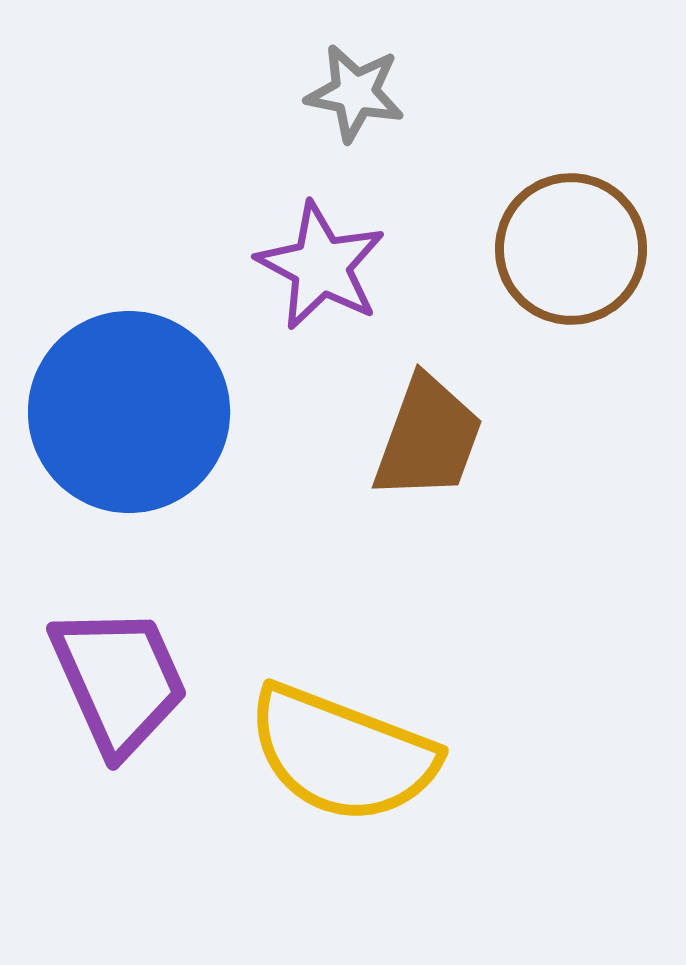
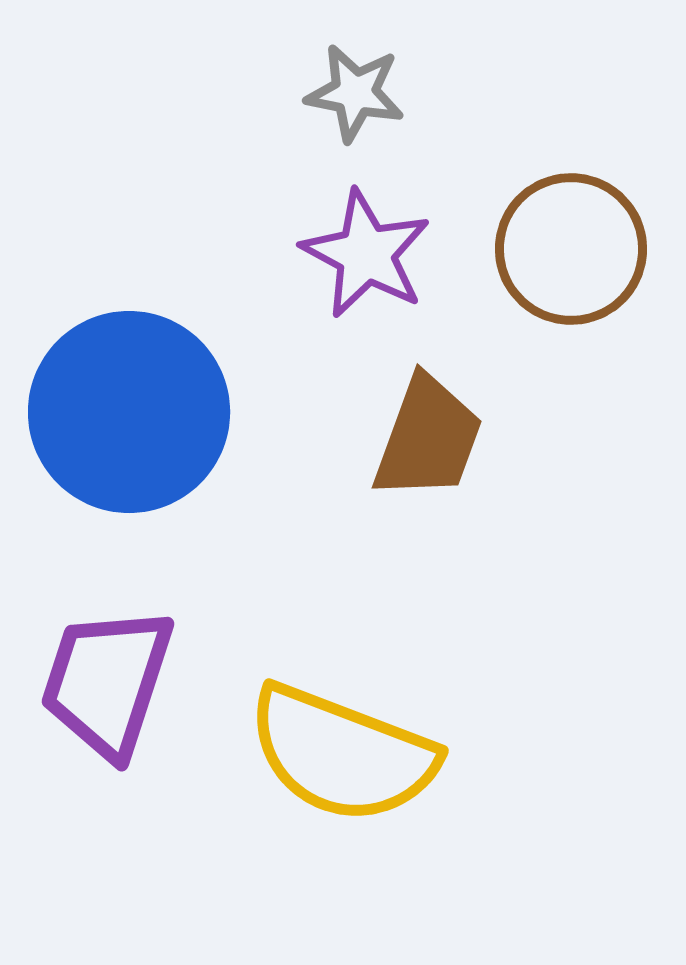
purple star: moved 45 px right, 12 px up
purple trapezoid: moved 12 px left, 2 px down; rotated 138 degrees counterclockwise
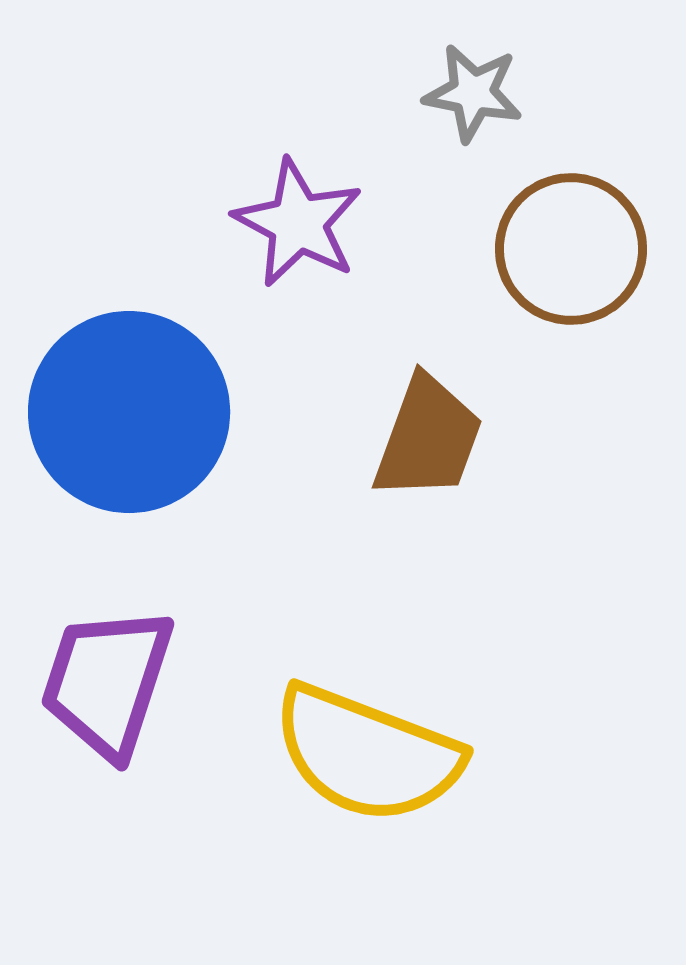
gray star: moved 118 px right
purple star: moved 68 px left, 31 px up
yellow semicircle: moved 25 px right
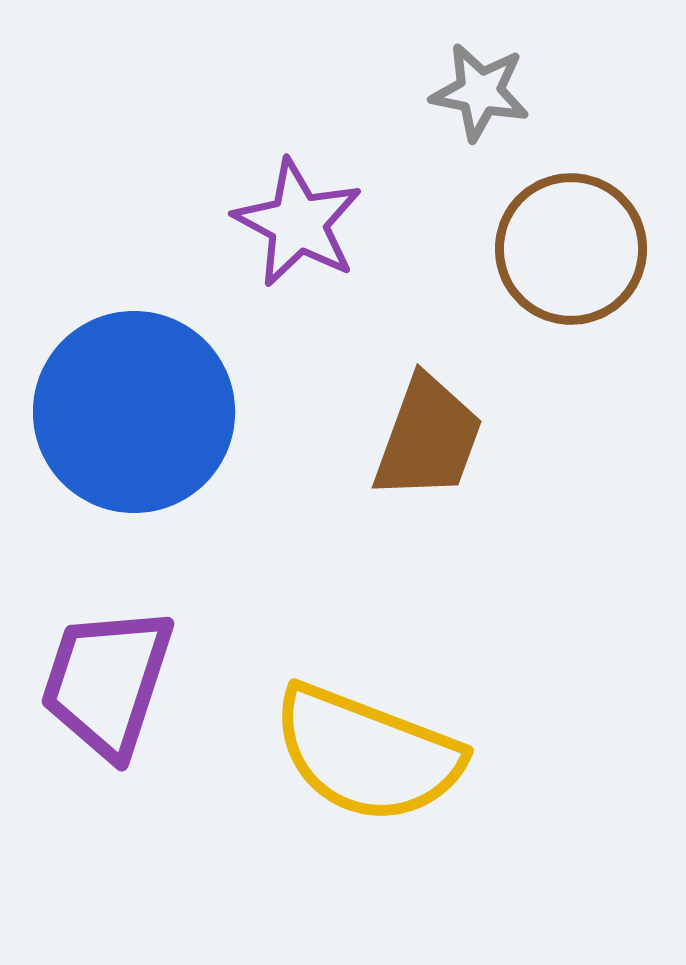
gray star: moved 7 px right, 1 px up
blue circle: moved 5 px right
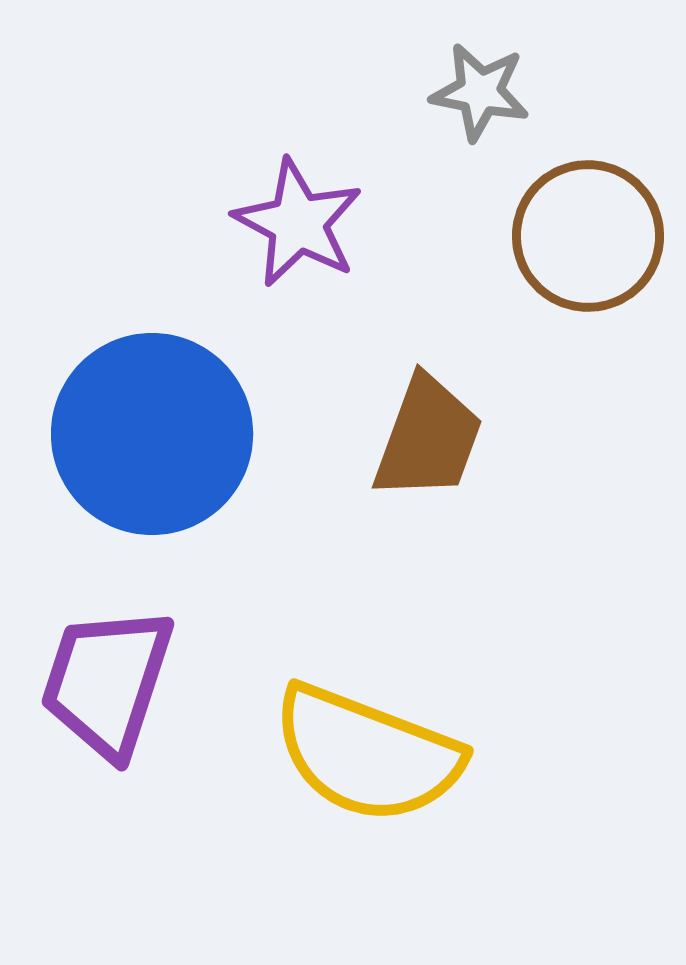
brown circle: moved 17 px right, 13 px up
blue circle: moved 18 px right, 22 px down
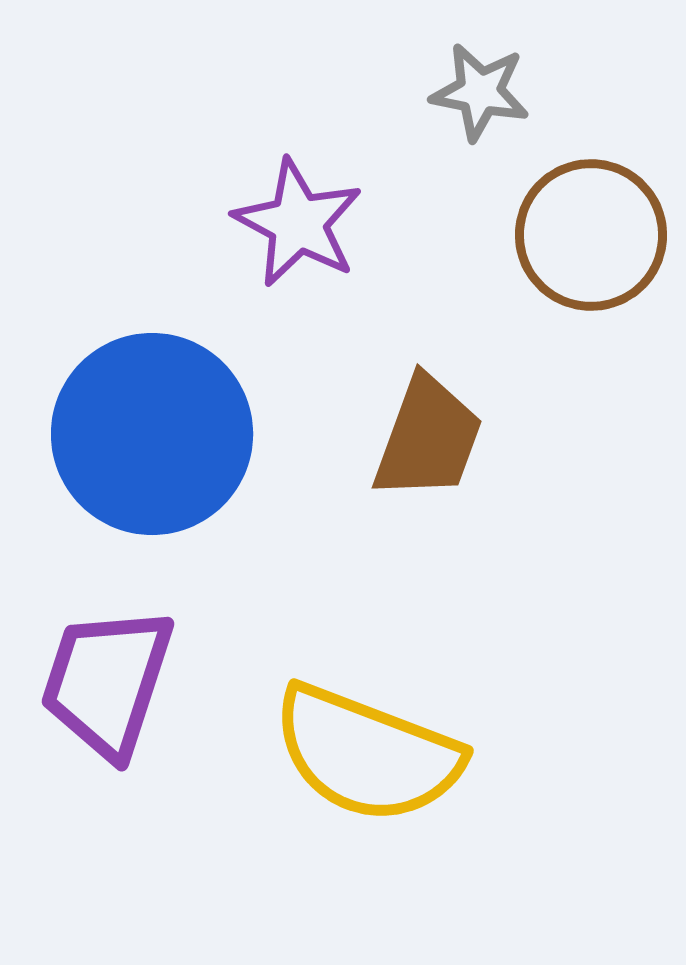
brown circle: moved 3 px right, 1 px up
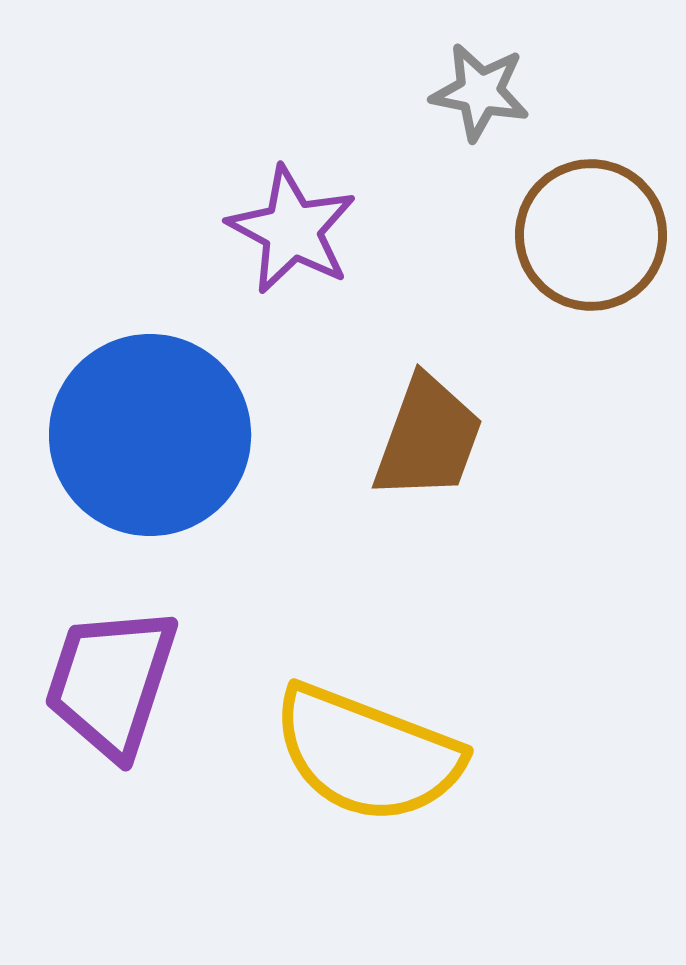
purple star: moved 6 px left, 7 px down
blue circle: moved 2 px left, 1 px down
purple trapezoid: moved 4 px right
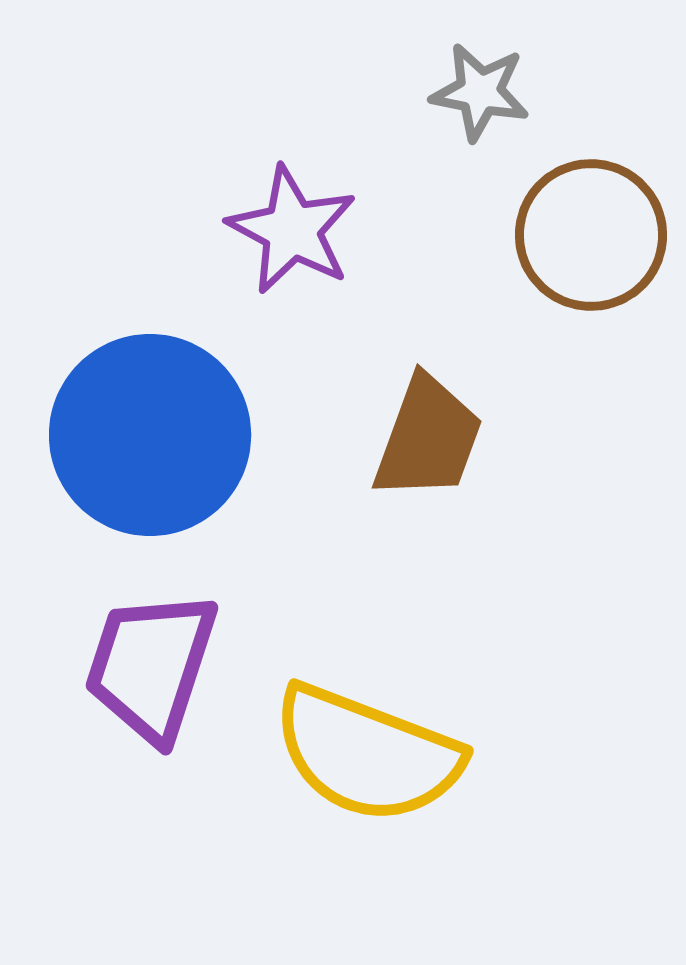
purple trapezoid: moved 40 px right, 16 px up
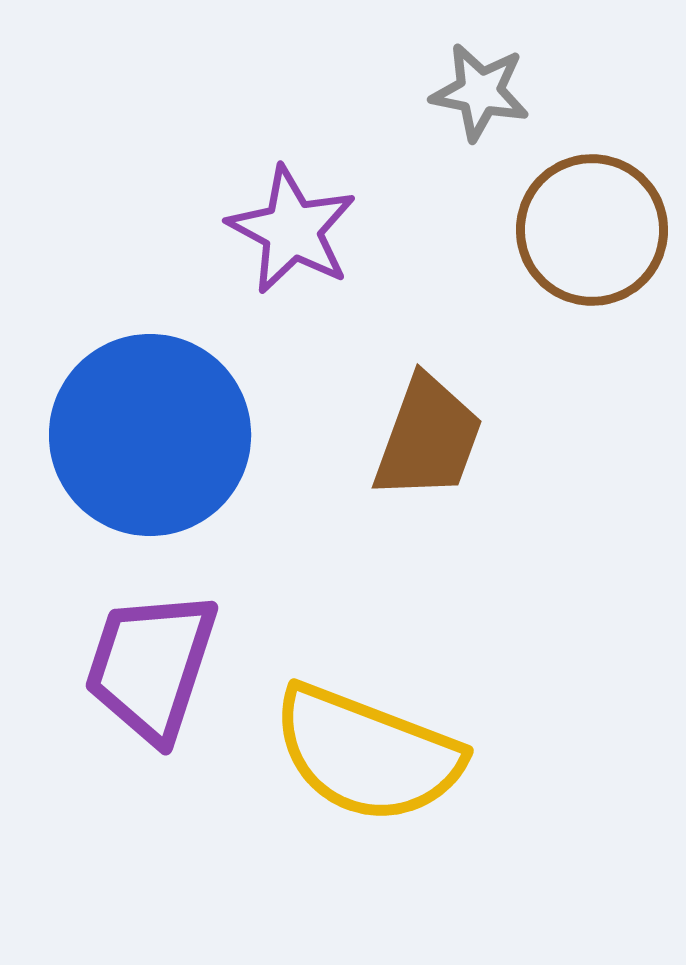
brown circle: moved 1 px right, 5 px up
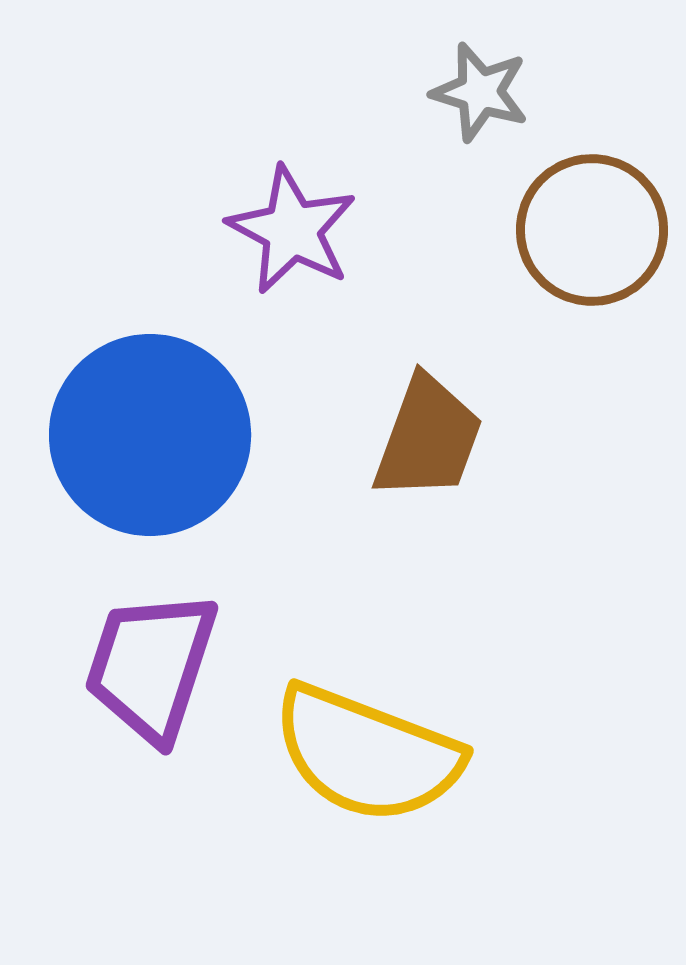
gray star: rotated 6 degrees clockwise
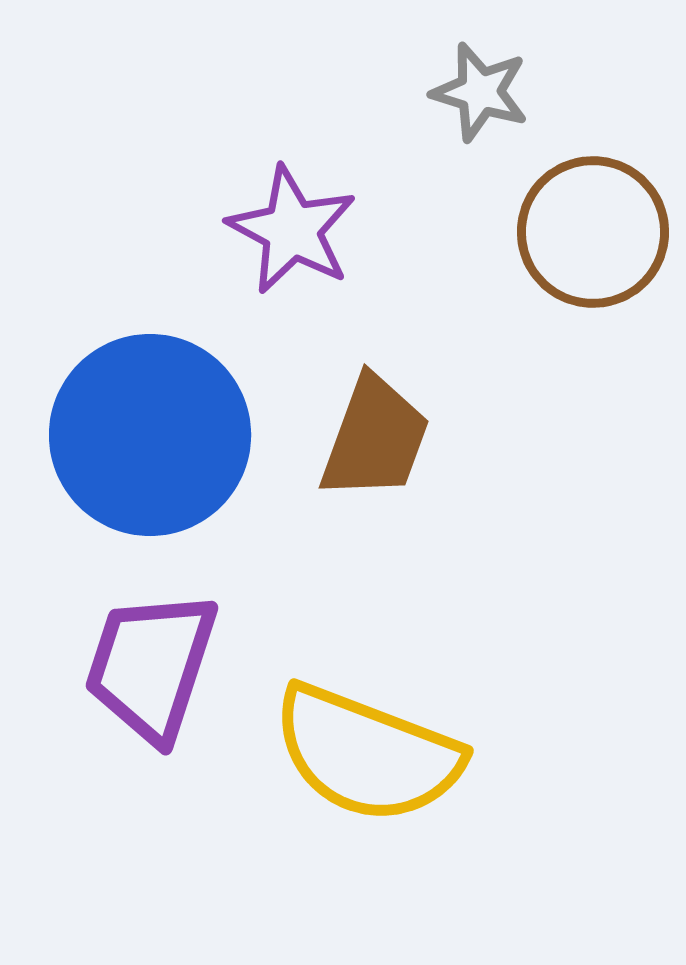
brown circle: moved 1 px right, 2 px down
brown trapezoid: moved 53 px left
